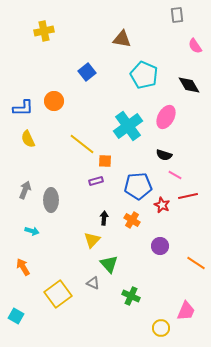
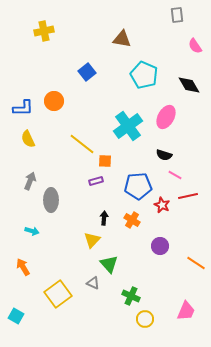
gray arrow: moved 5 px right, 9 px up
yellow circle: moved 16 px left, 9 px up
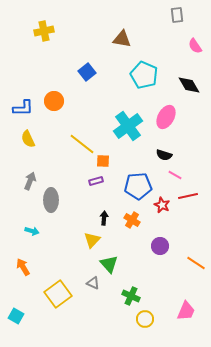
orange square: moved 2 px left
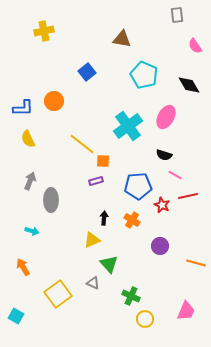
yellow triangle: rotated 24 degrees clockwise
orange line: rotated 18 degrees counterclockwise
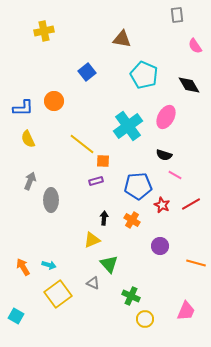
red line: moved 3 px right, 8 px down; rotated 18 degrees counterclockwise
cyan arrow: moved 17 px right, 34 px down
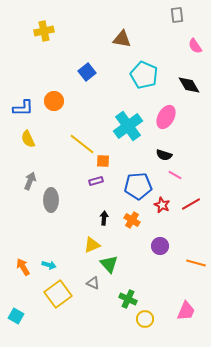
yellow triangle: moved 5 px down
green cross: moved 3 px left, 3 px down
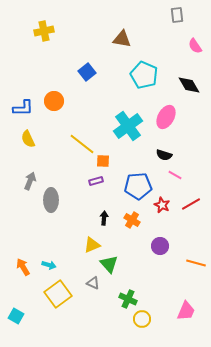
yellow circle: moved 3 px left
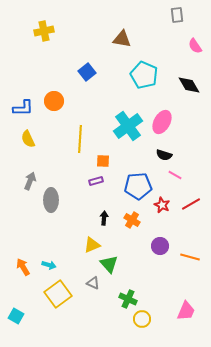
pink ellipse: moved 4 px left, 5 px down
yellow line: moved 2 px left, 5 px up; rotated 56 degrees clockwise
orange line: moved 6 px left, 6 px up
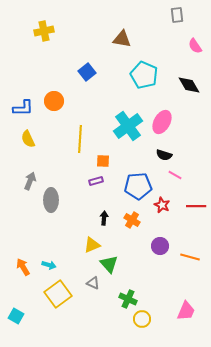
red line: moved 5 px right, 2 px down; rotated 30 degrees clockwise
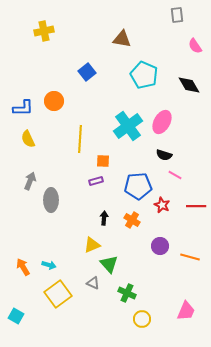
green cross: moved 1 px left, 6 px up
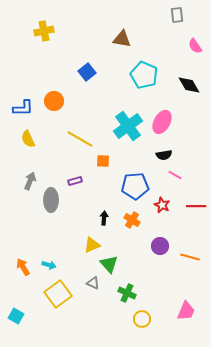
yellow line: rotated 64 degrees counterclockwise
black semicircle: rotated 28 degrees counterclockwise
purple rectangle: moved 21 px left
blue pentagon: moved 3 px left
